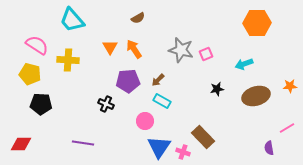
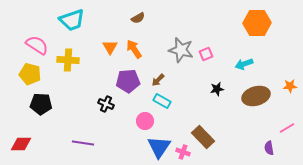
cyan trapezoid: rotated 68 degrees counterclockwise
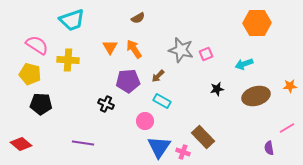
brown arrow: moved 4 px up
red diamond: rotated 40 degrees clockwise
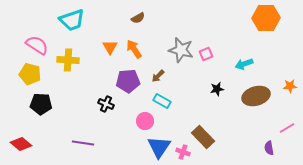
orange hexagon: moved 9 px right, 5 px up
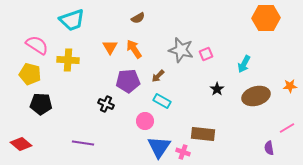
cyan arrow: rotated 42 degrees counterclockwise
black star: rotated 24 degrees counterclockwise
brown rectangle: moved 3 px up; rotated 40 degrees counterclockwise
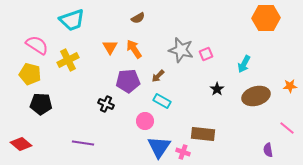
yellow cross: rotated 30 degrees counterclockwise
pink line: rotated 70 degrees clockwise
purple semicircle: moved 1 px left, 2 px down
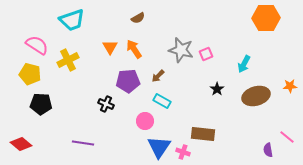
pink line: moved 9 px down
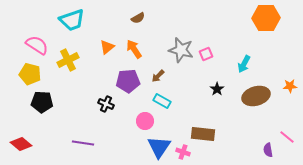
orange triangle: moved 3 px left; rotated 21 degrees clockwise
black pentagon: moved 1 px right, 2 px up
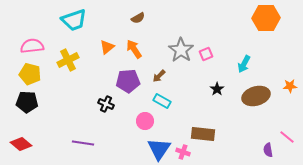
cyan trapezoid: moved 2 px right
pink semicircle: moved 5 px left, 1 px down; rotated 40 degrees counterclockwise
gray star: rotated 20 degrees clockwise
brown arrow: moved 1 px right
black pentagon: moved 15 px left
blue triangle: moved 2 px down
